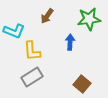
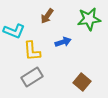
blue arrow: moved 7 px left; rotated 70 degrees clockwise
brown square: moved 2 px up
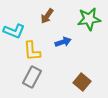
gray rectangle: rotated 30 degrees counterclockwise
